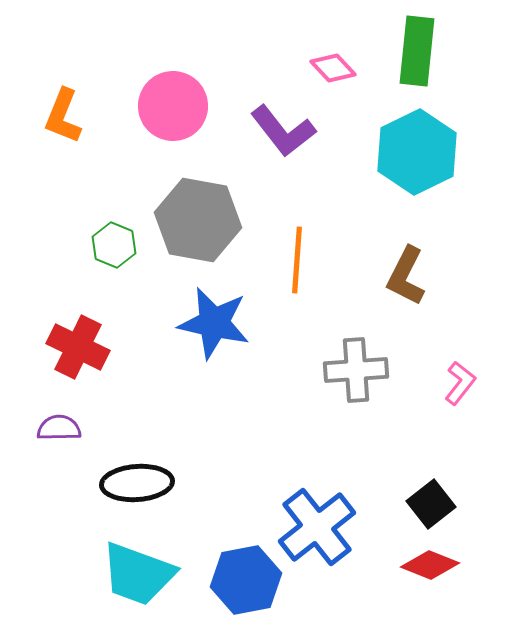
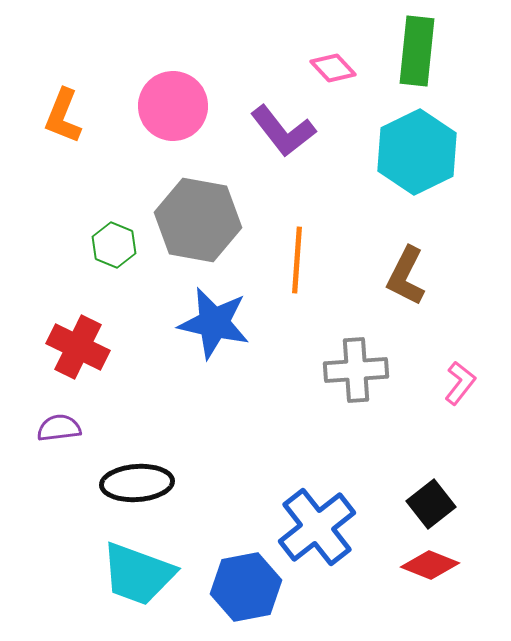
purple semicircle: rotated 6 degrees counterclockwise
blue hexagon: moved 7 px down
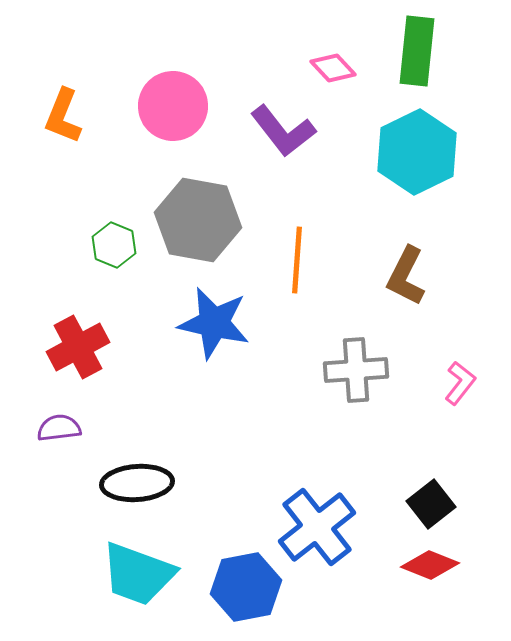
red cross: rotated 36 degrees clockwise
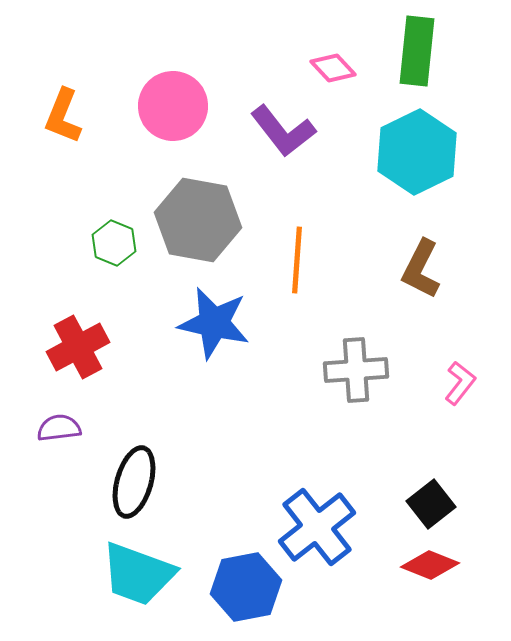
green hexagon: moved 2 px up
brown L-shape: moved 15 px right, 7 px up
black ellipse: moved 3 px left, 1 px up; rotated 70 degrees counterclockwise
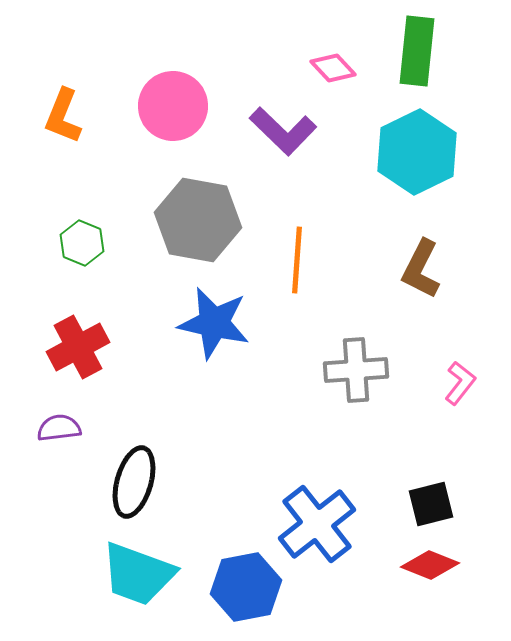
purple L-shape: rotated 8 degrees counterclockwise
green hexagon: moved 32 px left
black square: rotated 24 degrees clockwise
blue cross: moved 3 px up
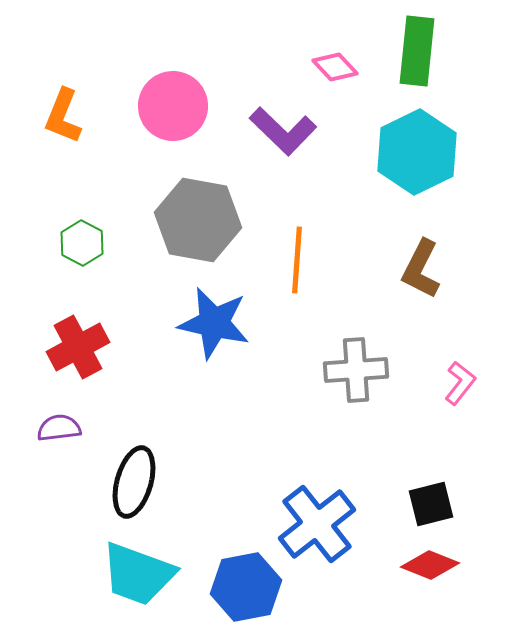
pink diamond: moved 2 px right, 1 px up
green hexagon: rotated 6 degrees clockwise
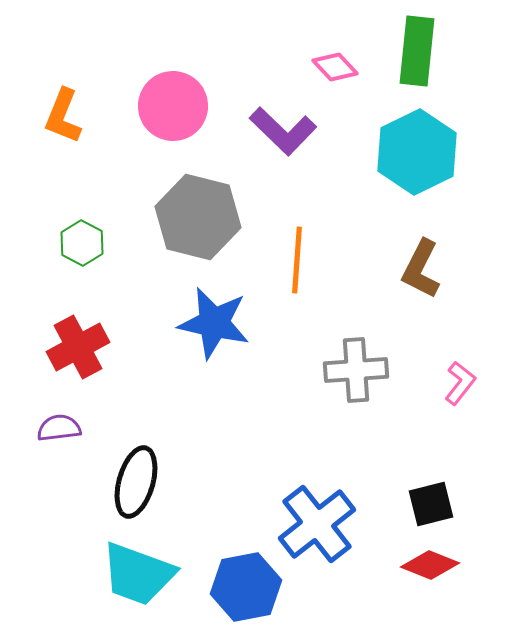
gray hexagon: moved 3 px up; rotated 4 degrees clockwise
black ellipse: moved 2 px right
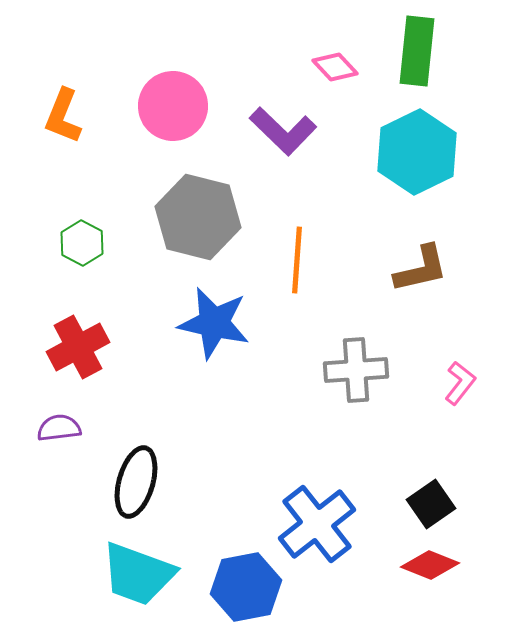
brown L-shape: rotated 130 degrees counterclockwise
black square: rotated 21 degrees counterclockwise
